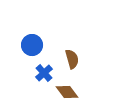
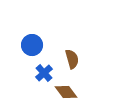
brown diamond: moved 1 px left
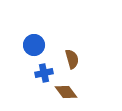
blue circle: moved 2 px right
blue cross: rotated 30 degrees clockwise
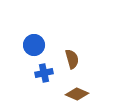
brown diamond: moved 11 px right, 2 px down; rotated 30 degrees counterclockwise
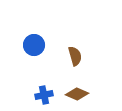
brown semicircle: moved 3 px right, 3 px up
blue cross: moved 22 px down
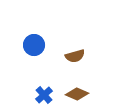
brown semicircle: rotated 90 degrees clockwise
blue cross: rotated 30 degrees counterclockwise
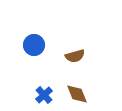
brown diamond: rotated 45 degrees clockwise
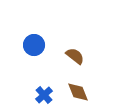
brown semicircle: rotated 126 degrees counterclockwise
brown diamond: moved 1 px right, 2 px up
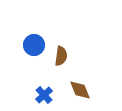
brown semicircle: moved 14 px left; rotated 60 degrees clockwise
brown diamond: moved 2 px right, 2 px up
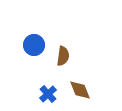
brown semicircle: moved 2 px right
blue cross: moved 4 px right, 1 px up
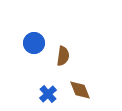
blue circle: moved 2 px up
